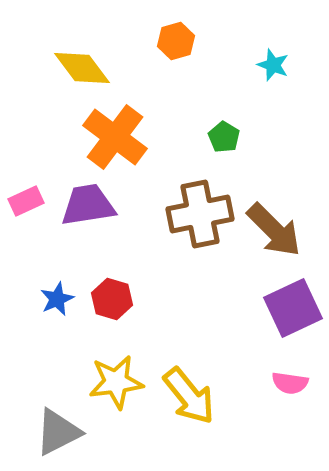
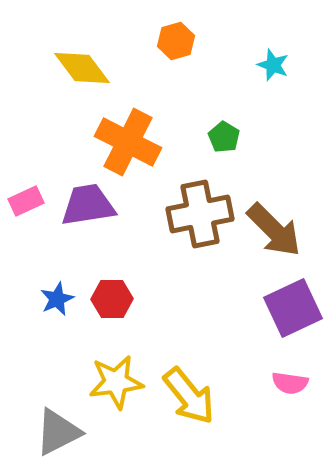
orange cross: moved 13 px right, 5 px down; rotated 10 degrees counterclockwise
red hexagon: rotated 18 degrees counterclockwise
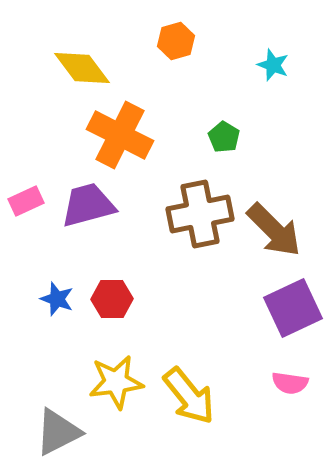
orange cross: moved 8 px left, 7 px up
purple trapezoid: rotated 6 degrees counterclockwise
blue star: rotated 28 degrees counterclockwise
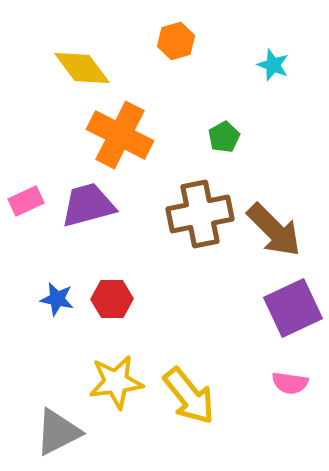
green pentagon: rotated 12 degrees clockwise
blue star: rotated 8 degrees counterclockwise
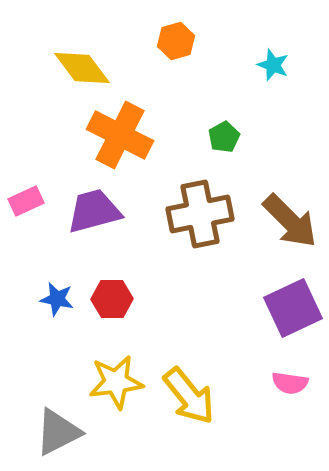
purple trapezoid: moved 6 px right, 6 px down
brown arrow: moved 16 px right, 9 px up
